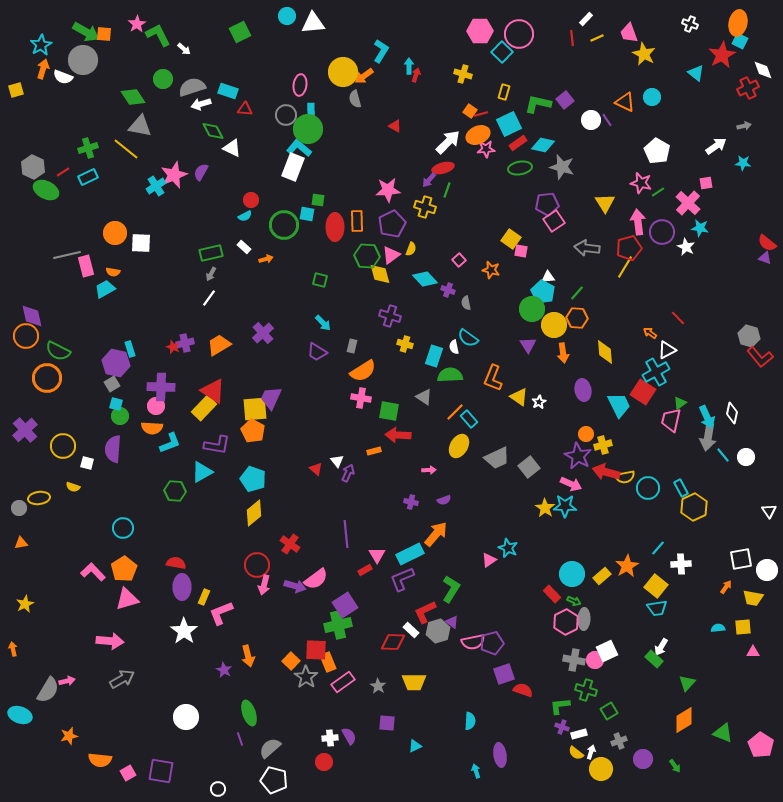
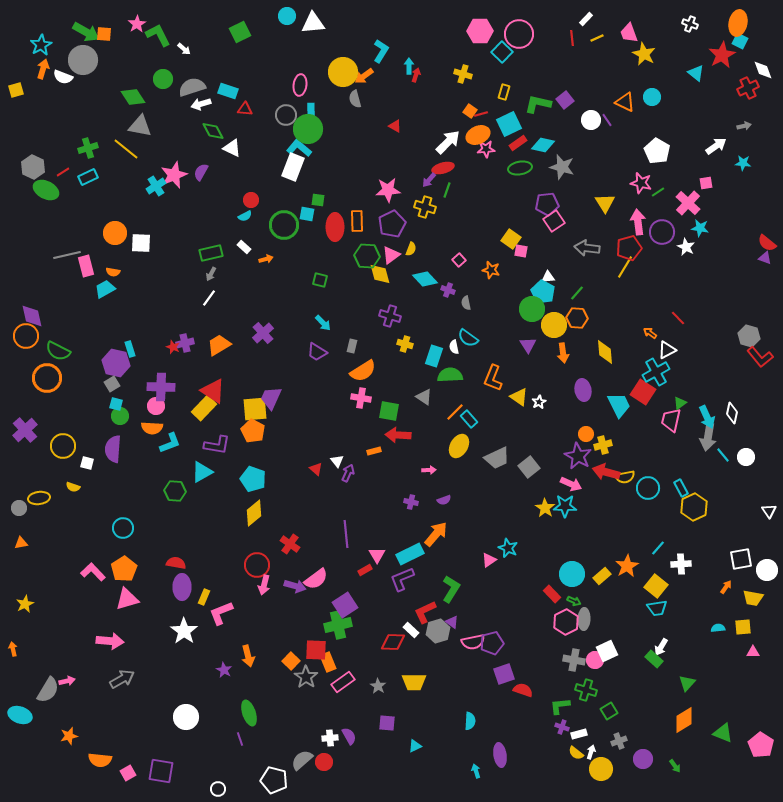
gray semicircle at (270, 748): moved 32 px right, 12 px down
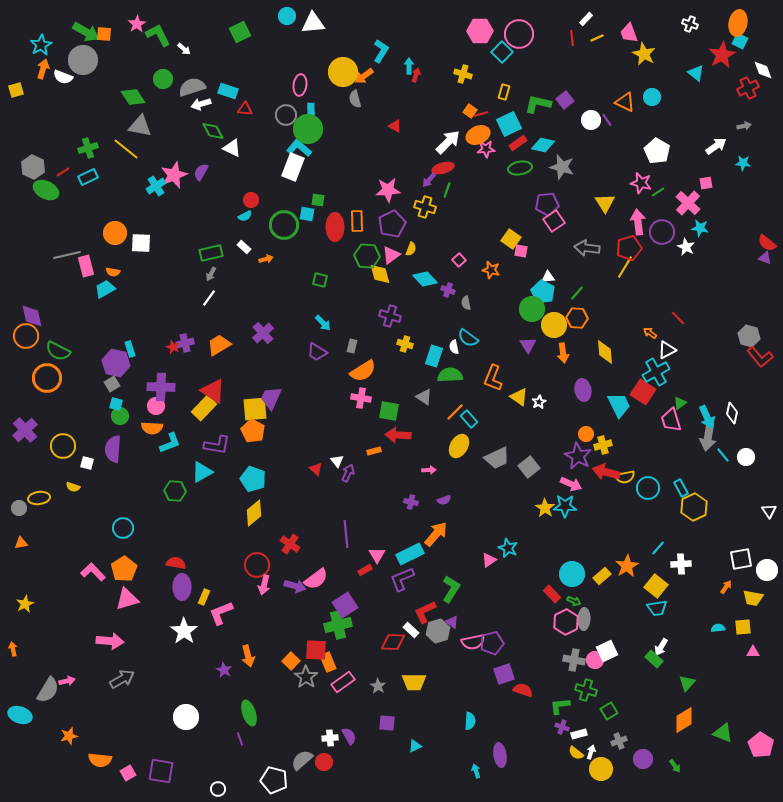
pink trapezoid at (671, 420): rotated 30 degrees counterclockwise
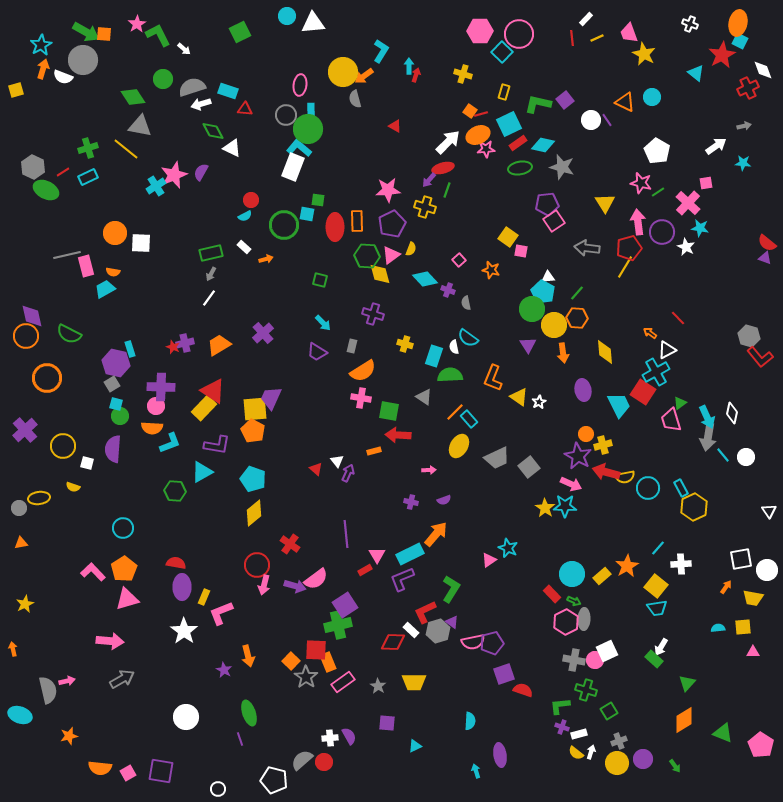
yellow square at (511, 239): moved 3 px left, 2 px up
purple cross at (390, 316): moved 17 px left, 2 px up
green semicircle at (58, 351): moved 11 px right, 17 px up
gray semicircle at (48, 690): rotated 44 degrees counterclockwise
orange semicircle at (100, 760): moved 8 px down
yellow circle at (601, 769): moved 16 px right, 6 px up
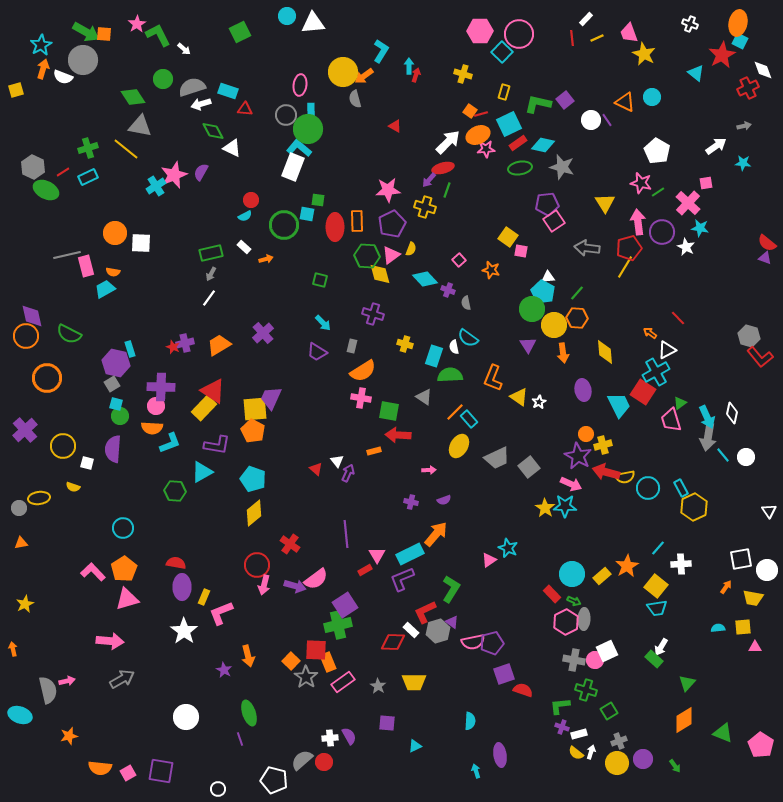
pink triangle at (753, 652): moved 2 px right, 5 px up
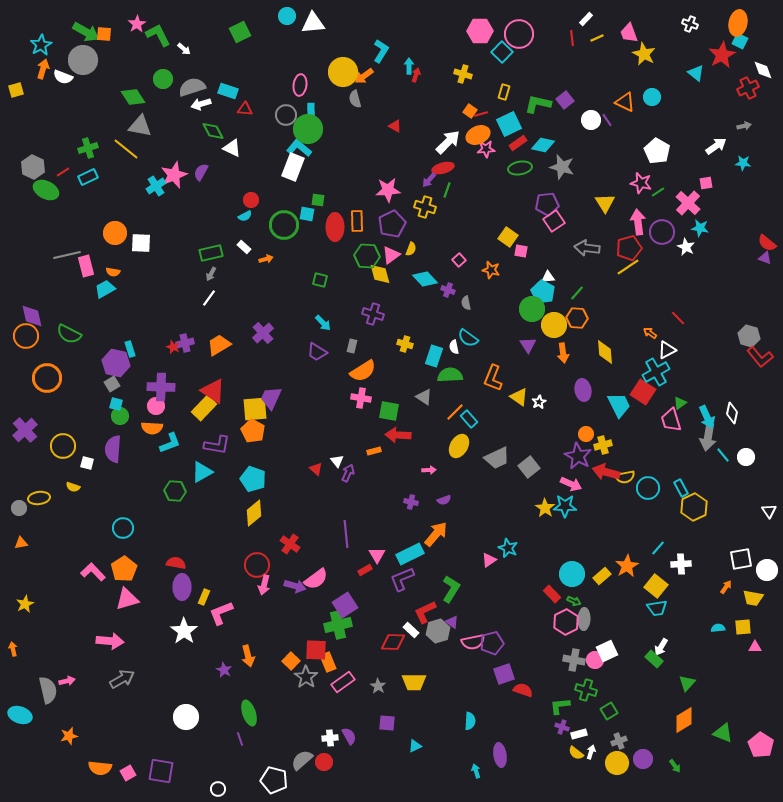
yellow line at (625, 267): moved 3 px right; rotated 25 degrees clockwise
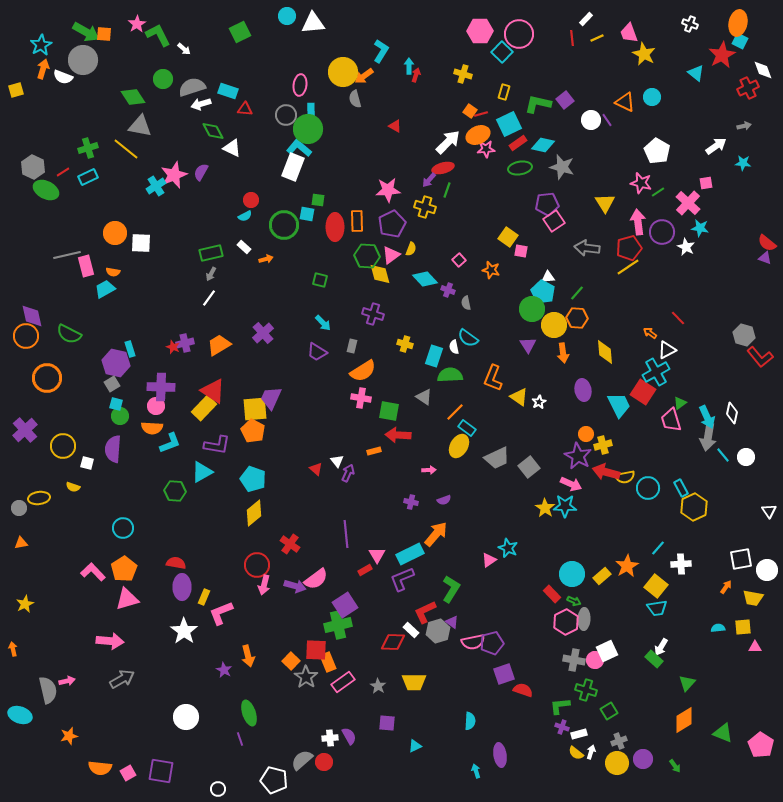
gray hexagon at (749, 336): moved 5 px left, 1 px up
cyan rectangle at (469, 419): moved 2 px left, 9 px down; rotated 12 degrees counterclockwise
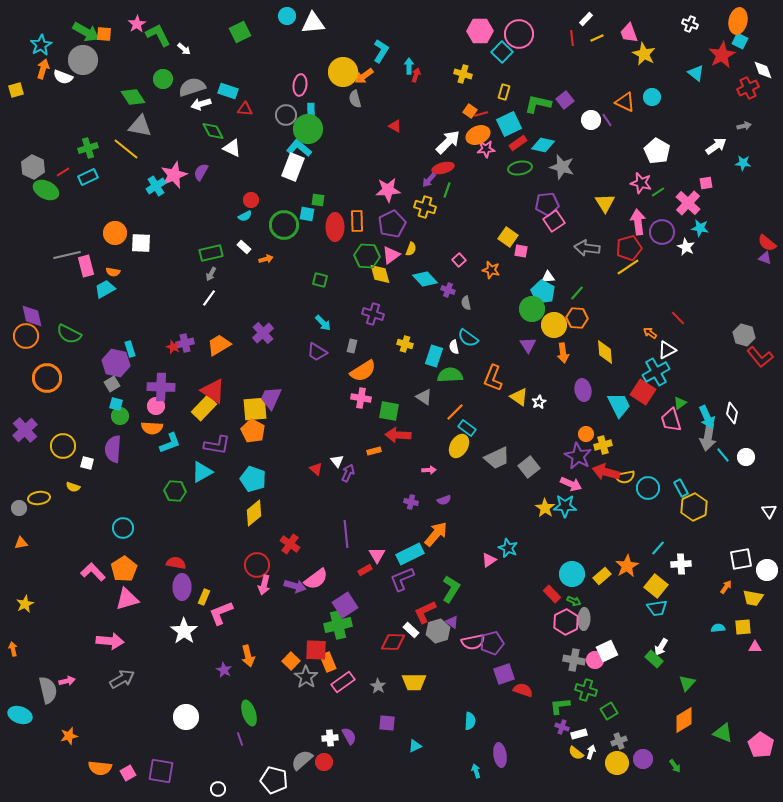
orange ellipse at (738, 23): moved 2 px up
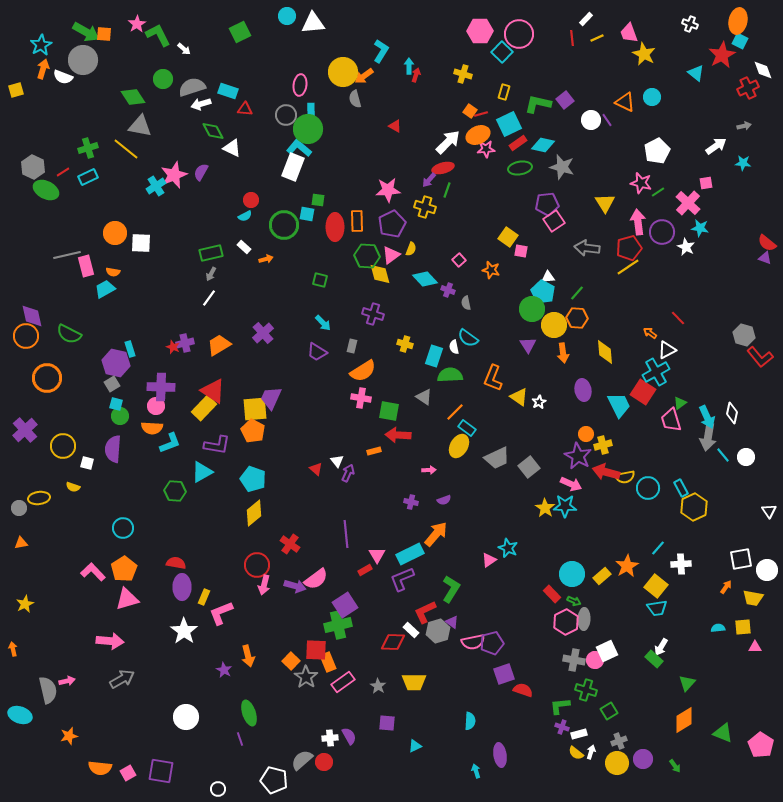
white pentagon at (657, 151): rotated 15 degrees clockwise
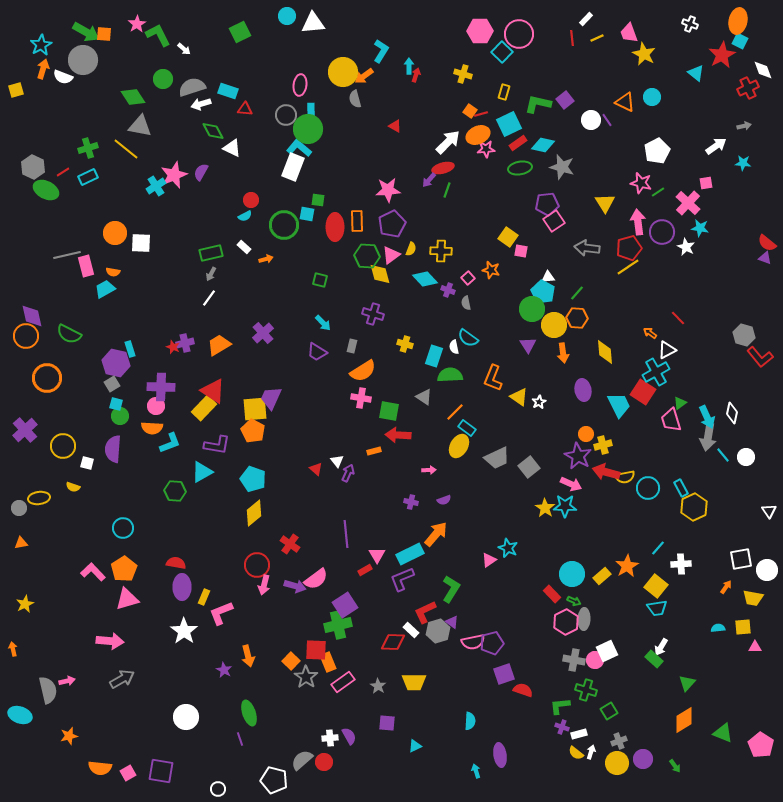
yellow cross at (425, 207): moved 16 px right, 44 px down; rotated 15 degrees counterclockwise
pink square at (459, 260): moved 9 px right, 18 px down
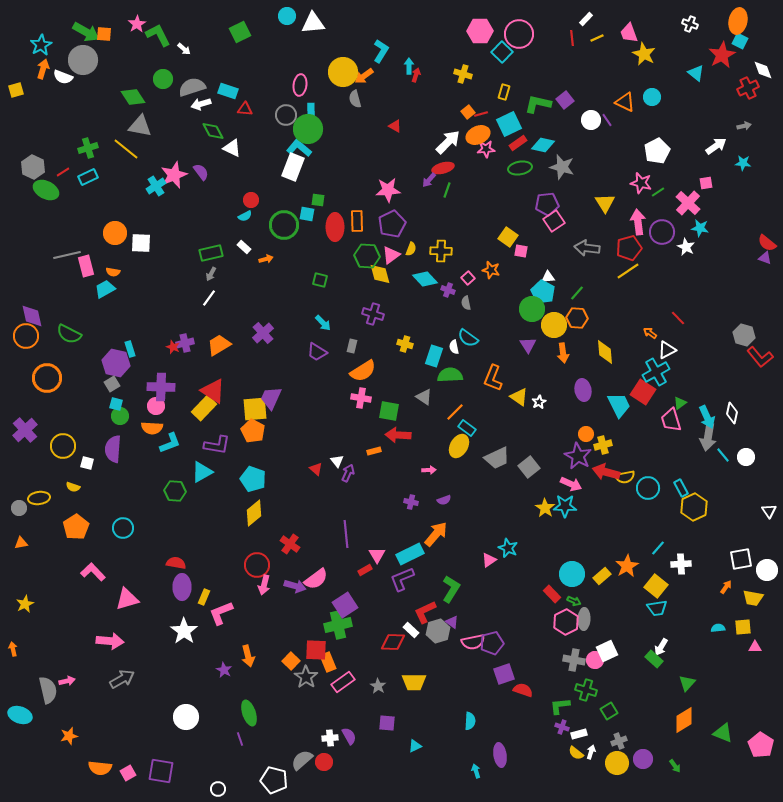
orange square at (470, 111): moved 2 px left, 1 px down; rotated 16 degrees clockwise
purple semicircle at (201, 172): rotated 114 degrees clockwise
yellow line at (628, 267): moved 4 px down
orange pentagon at (124, 569): moved 48 px left, 42 px up
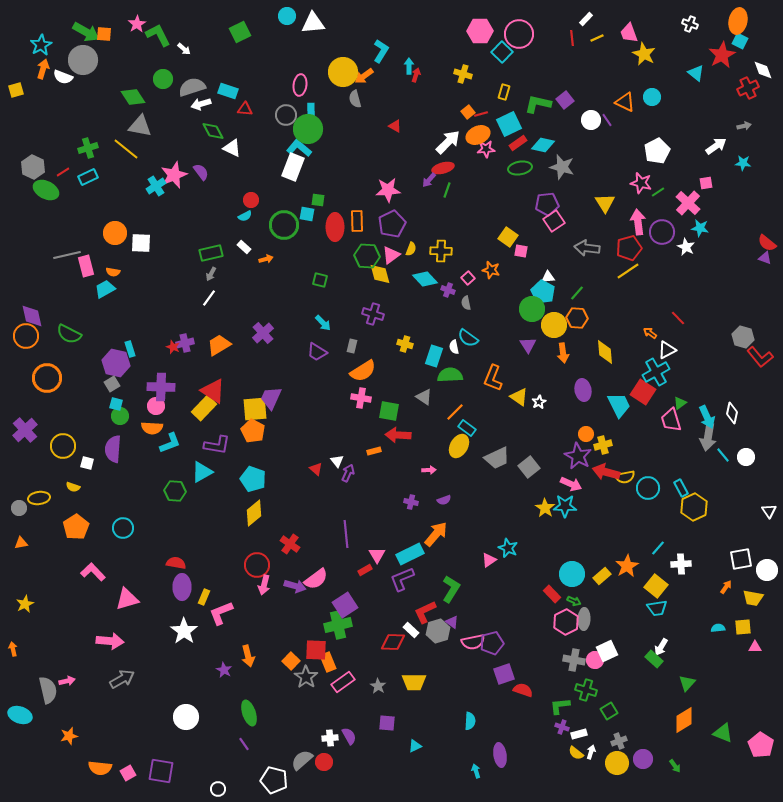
gray hexagon at (744, 335): moved 1 px left, 2 px down
purple line at (240, 739): moved 4 px right, 5 px down; rotated 16 degrees counterclockwise
